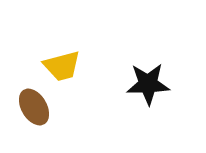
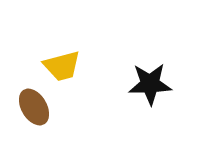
black star: moved 2 px right
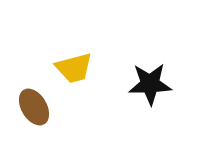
yellow trapezoid: moved 12 px right, 2 px down
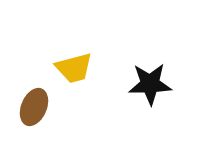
brown ellipse: rotated 54 degrees clockwise
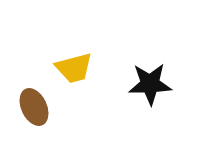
brown ellipse: rotated 48 degrees counterclockwise
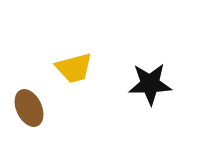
brown ellipse: moved 5 px left, 1 px down
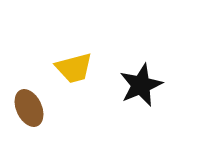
black star: moved 9 px left, 1 px down; rotated 21 degrees counterclockwise
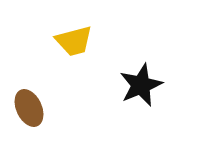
yellow trapezoid: moved 27 px up
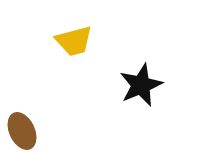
brown ellipse: moved 7 px left, 23 px down
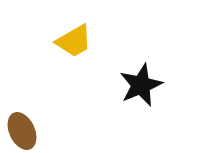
yellow trapezoid: rotated 15 degrees counterclockwise
